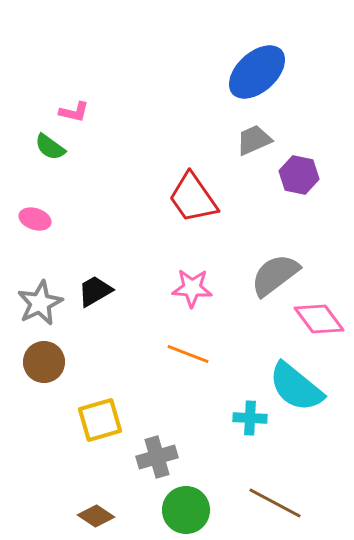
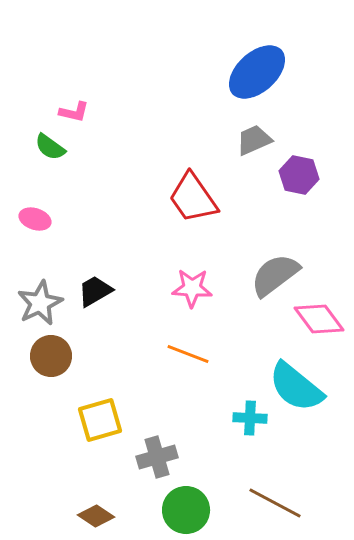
brown circle: moved 7 px right, 6 px up
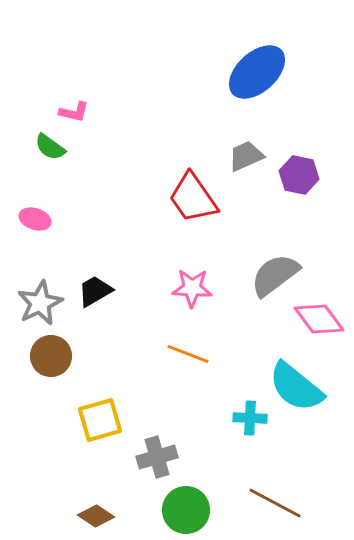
gray trapezoid: moved 8 px left, 16 px down
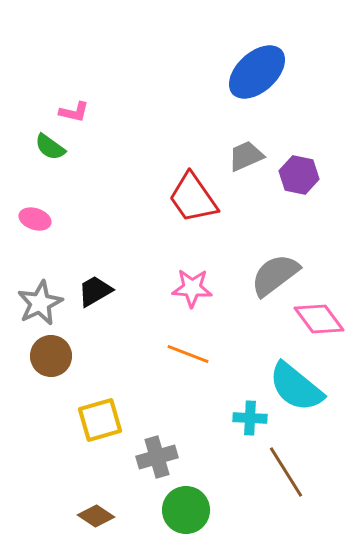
brown line: moved 11 px right, 31 px up; rotated 30 degrees clockwise
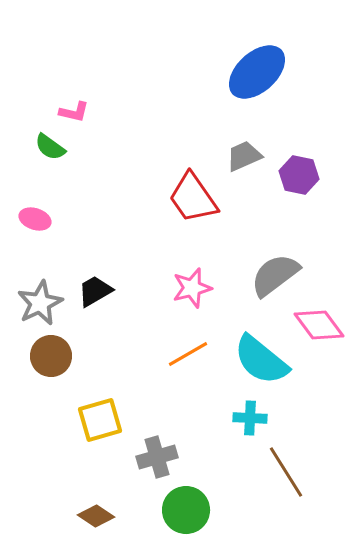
gray trapezoid: moved 2 px left
pink star: rotated 18 degrees counterclockwise
pink diamond: moved 6 px down
orange line: rotated 51 degrees counterclockwise
cyan semicircle: moved 35 px left, 27 px up
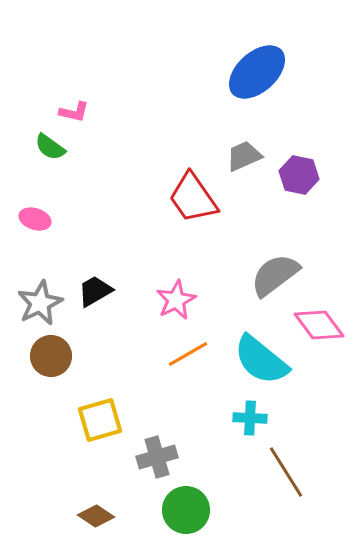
pink star: moved 16 px left, 12 px down; rotated 12 degrees counterclockwise
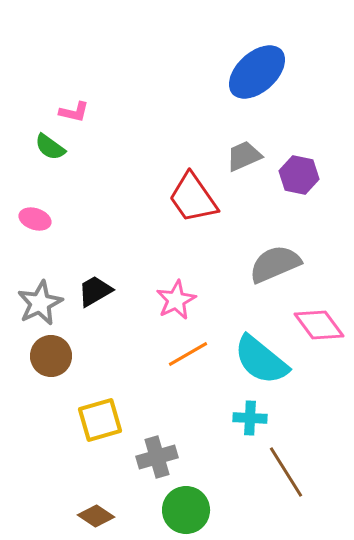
gray semicircle: moved 11 px up; rotated 14 degrees clockwise
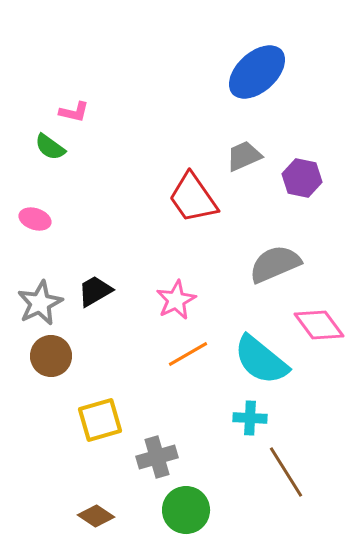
purple hexagon: moved 3 px right, 3 px down
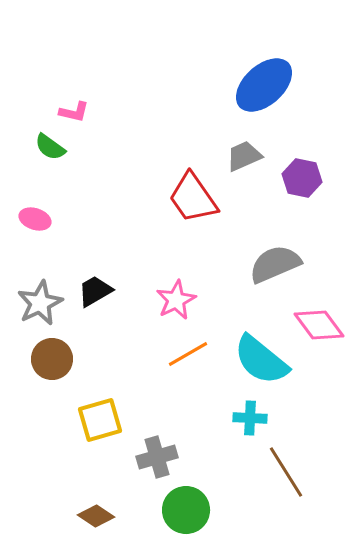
blue ellipse: moved 7 px right, 13 px down
brown circle: moved 1 px right, 3 px down
